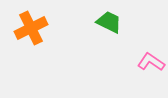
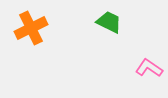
pink L-shape: moved 2 px left, 6 px down
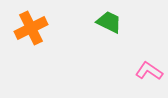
pink L-shape: moved 3 px down
